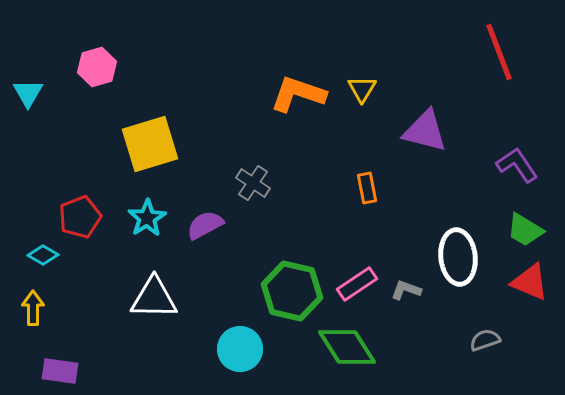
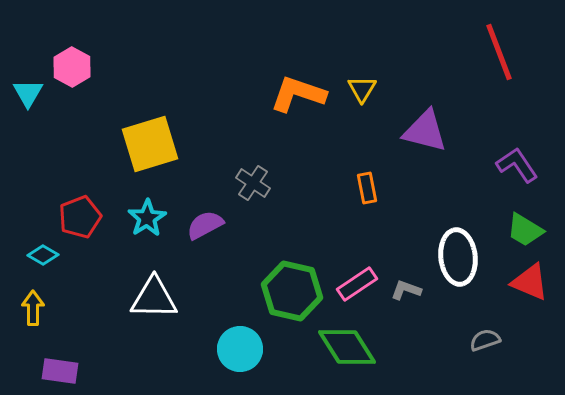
pink hexagon: moved 25 px left; rotated 15 degrees counterclockwise
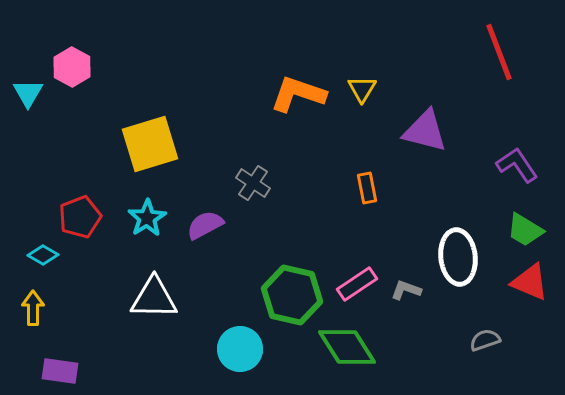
green hexagon: moved 4 px down
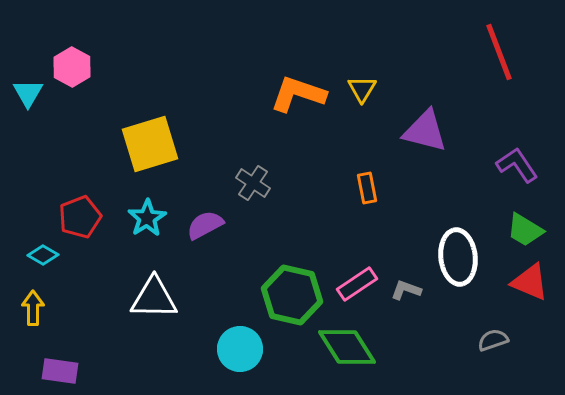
gray semicircle: moved 8 px right
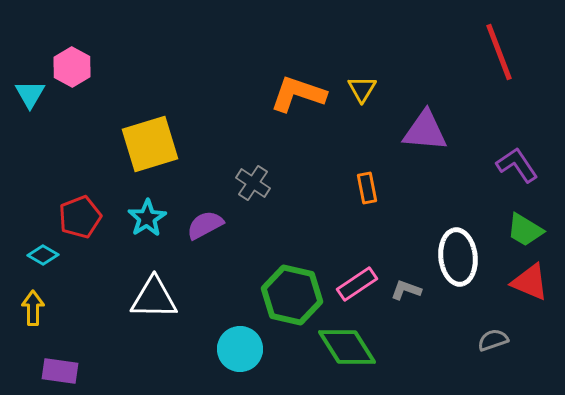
cyan triangle: moved 2 px right, 1 px down
purple triangle: rotated 9 degrees counterclockwise
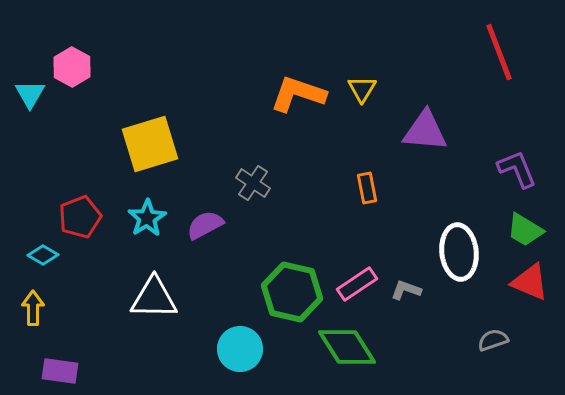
purple L-shape: moved 4 px down; rotated 12 degrees clockwise
white ellipse: moved 1 px right, 5 px up
green hexagon: moved 3 px up
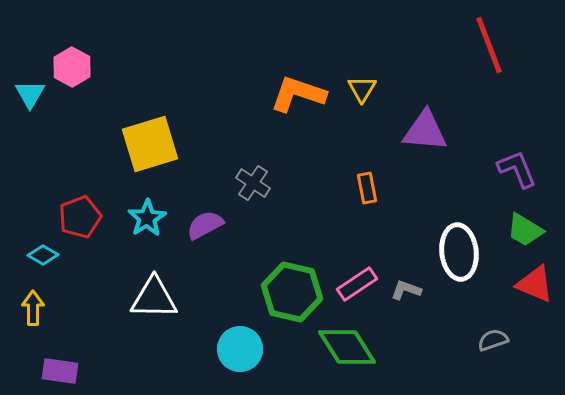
red line: moved 10 px left, 7 px up
red triangle: moved 5 px right, 2 px down
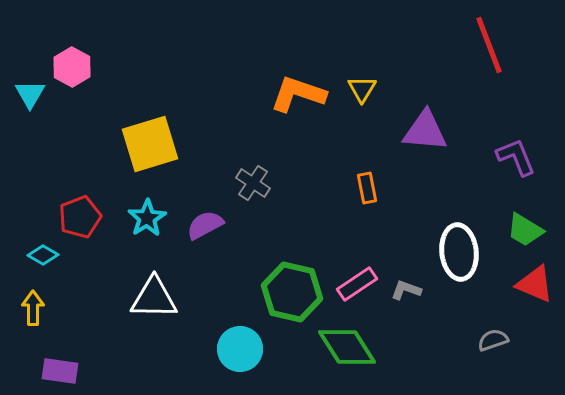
purple L-shape: moved 1 px left, 12 px up
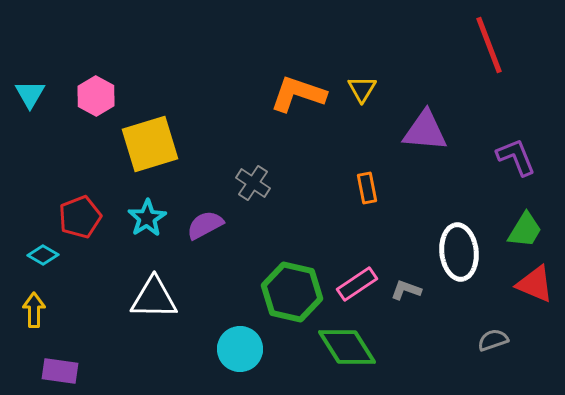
pink hexagon: moved 24 px right, 29 px down
green trapezoid: rotated 90 degrees counterclockwise
yellow arrow: moved 1 px right, 2 px down
